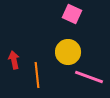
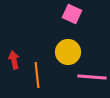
pink line: moved 3 px right; rotated 16 degrees counterclockwise
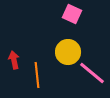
pink line: moved 4 px up; rotated 36 degrees clockwise
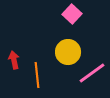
pink square: rotated 18 degrees clockwise
pink line: rotated 76 degrees counterclockwise
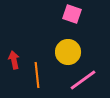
pink square: rotated 24 degrees counterclockwise
pink line: moved 9 px left, 7 px down
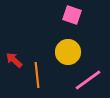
pink square: moved 1 px down
red arrow: rotated 36 degrees counterclockwise
pink line: moved 5 px right
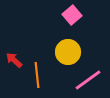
pink square: rotated 30 degrees clockwise
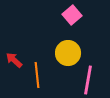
yellow circle: moved 1 px down
pink line: rotated 44 degrees counterclockwise
